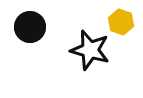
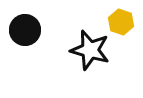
black circle: moved 5 px left, 3 px down
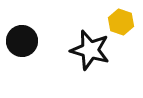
black circle: moved 3 px left, 11 px down
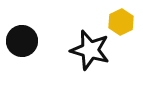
yellow hexagon: rotated 15 degrees clockwise
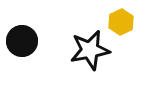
black star: rotated 27 degrees counterclockwise
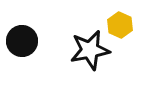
yellow hexagon: moved 1 px left, 3 px down; rotated 10 degrees counterclockwise
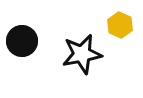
black star: moved 8 px left, 4 px down
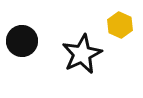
black star: rotated 15 degrees counterclockwise
